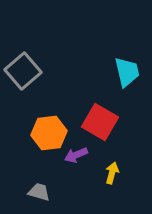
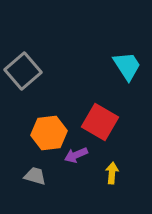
cyan trapezoid: moved 6 px up; rotated 20 degrees counterclockwise
yellow arrow: rotated 10 degrees counterclockwise
gray trapezoid: moved 4 px left, 16 px up
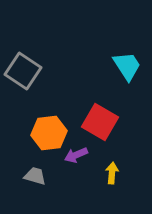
gray square: rotated 15 degrees counterclockwise
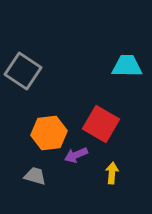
cyan trapezoid: rotated 56 degrees counterclockwise
red square: moved 1 px right, 2 px down
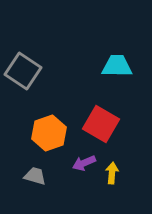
cyan trapezoid: moved 10 px left
orange hexagon: rotated 12 degrees counterclockwise
purple arrow: moved 8 px right, 8 px down
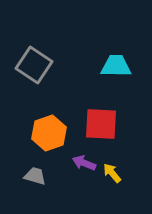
cyan trapezoid: moved 1 px left
gray square: moved 11 px right, 6 px up
red square: rotated 27 degrees counterclockwise
purple arrow: rotated 45 degrees clockwise
yellow arrow: rotated 45 degrees counterclockwise
